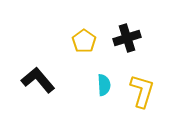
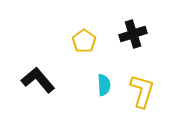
black cross: moved 6 px right, 4 px up
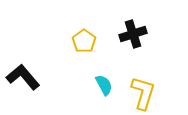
black L-shape: moved 15 px left, 3 px up
cyan semicircle: rotated 25 degrees counterclockwise
yellow L-shape: moved 1 px right, 2 px down
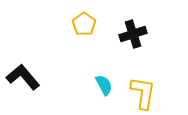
yellow pentagon: moved 17 px up
yellow L-shape: rotated 8 degrees counterclockwise
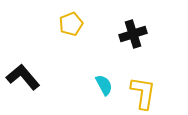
yellow pentagon: moved 13 px left; rotated 15 degrees clockwise
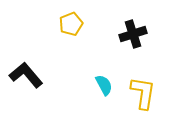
black L-shape: moved 3 px right, 2 px up
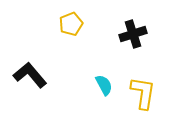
black L-shape: moved 4 px right
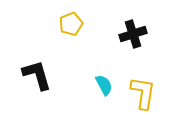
black L-shape: moved 7 px right; rotated 24 degrees clockwise
